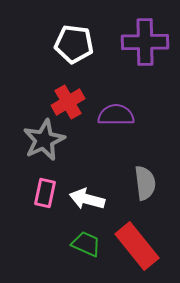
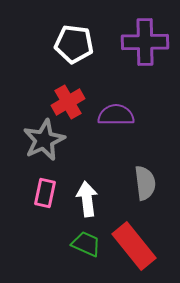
white arrow: rotated 68 degrees clockwise
red rectangle: moved 3 px left
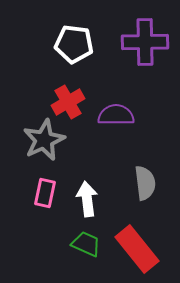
red rectangle: moved 3 px right, 3 px down
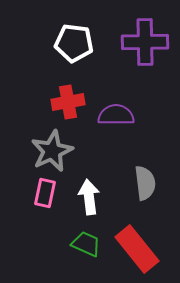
white pentagon: moved 1 px up
red cross: rotated 20 degrees clockwise
gray star: moved 8 px right, 11 px down
white arrow: moved 2 px right, 2 px up
